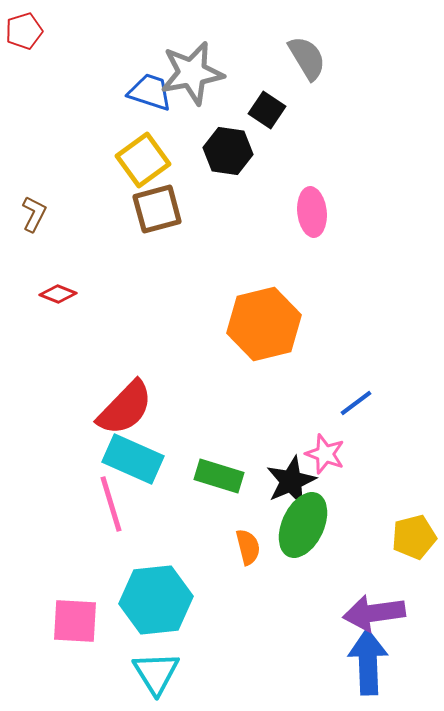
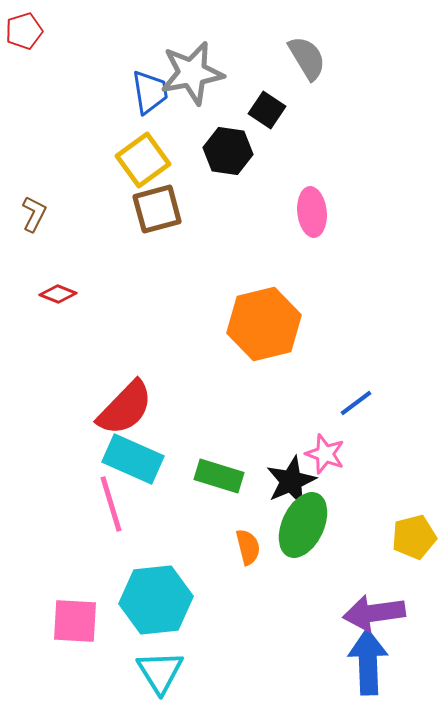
blue trapezoid: rotated 63 degrees clockwise
cyan triangle: moved 4 px right, 1 px up
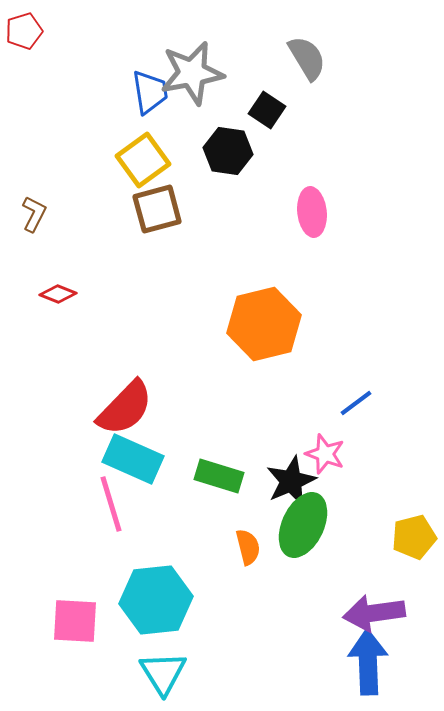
cyan triangle: moved 3 px right, 1 px down
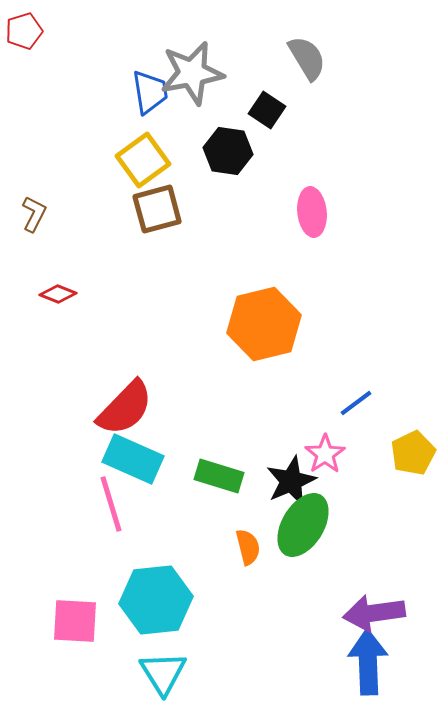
pink star: rotated 18 degrees clockwise
green ellipse: rotated 6 degrees clockwise
yellow pentagon: moved 1 px left, 84 px up; rotated 12 degrees counterclockwise
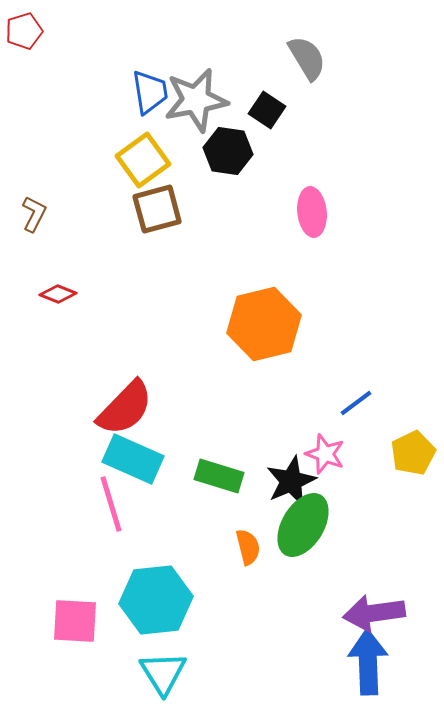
gray star: moved 4 px right, 27 px down
pink star: rotated 18 degrees counterclockwise
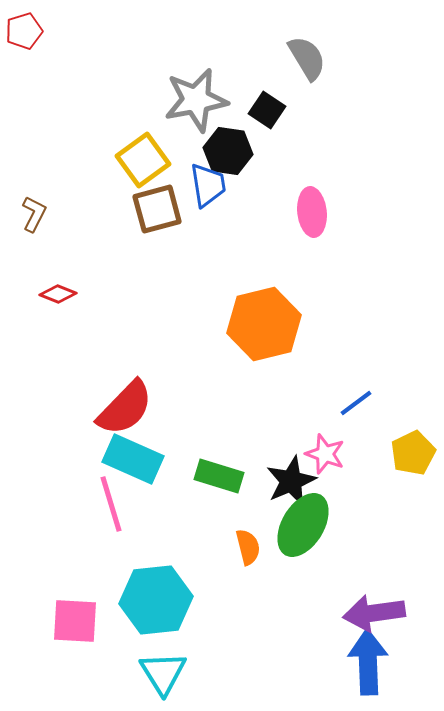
blue trapezoid: moved 58 px right, 93 px down
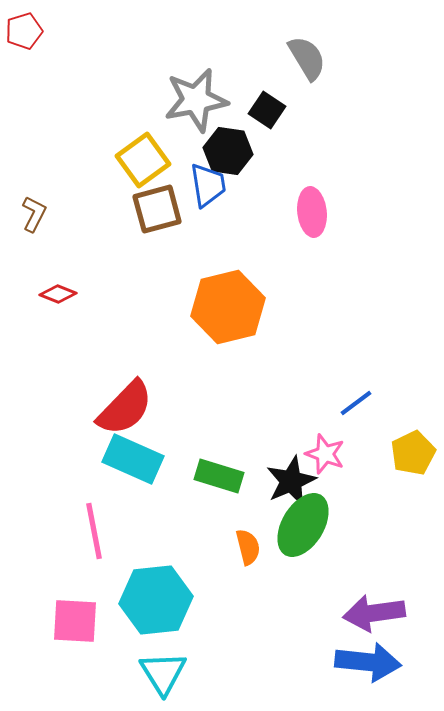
orange hexagon: moved 36 px left, 17 px up
pink line: moved 17 px left, 27 px down; rotated 6 degrees clockwise
blue arrow: rotated 98 degrees clockwise
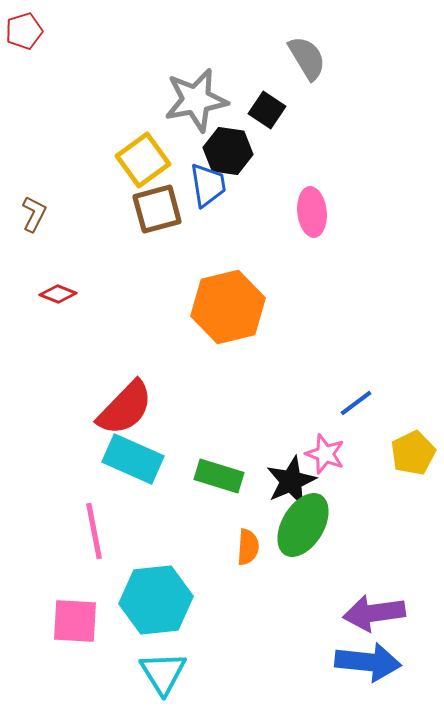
orange semicircle: rotated 18 degrees clockwise
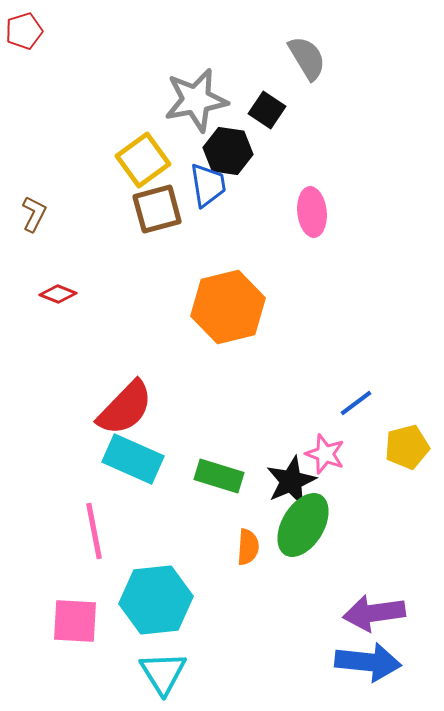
yellow pentagon: moved 6 px left, 6 px up; rotated 12 degrees clockwise
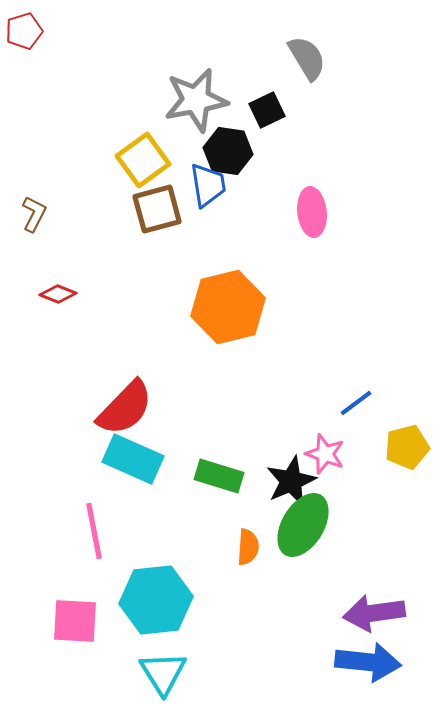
black square: rotated 30 degrees clockwise
